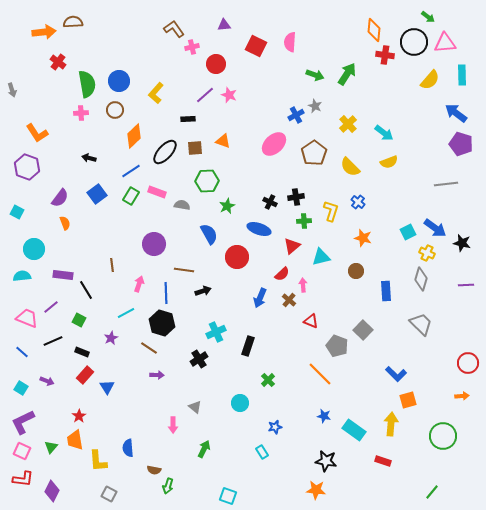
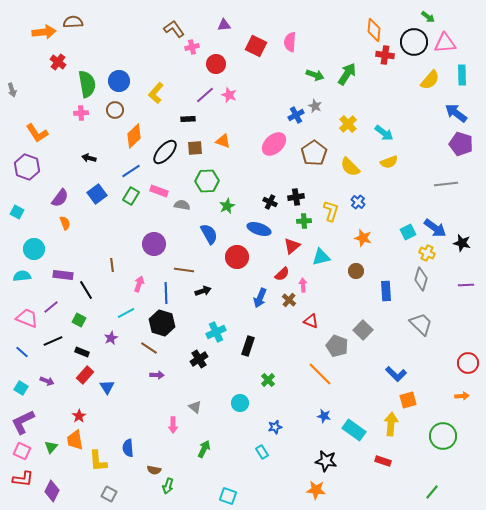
pink rectangle at (157, 192): moved 2 px right, 1 px up
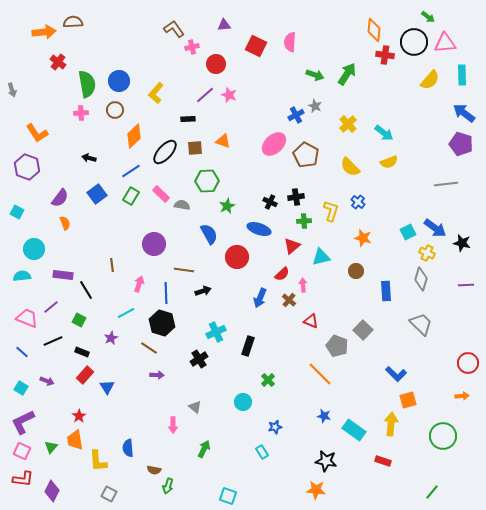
blue arrow at (456, 113): moved 8 px right
brown pentagon at (314, 153): moved 8 px left, 2 px down; rotated 10 degrees counterclockwise
pink rectangle at (159, 191): moved 2 px right, 3 px down; rotated 24 degrees clockwise
cyan circle at (240, 403): moved 3 px right, 1 px up
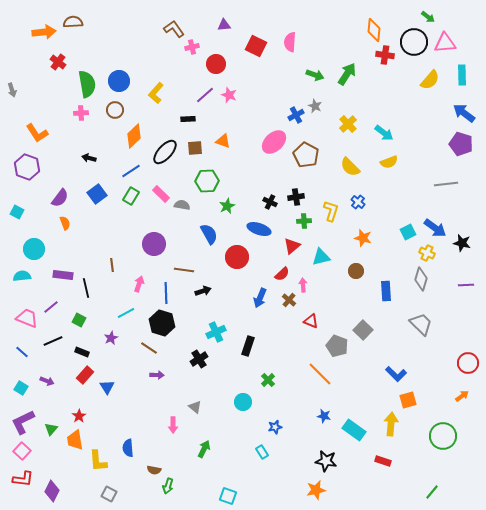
pink ellipse at (274, 144): moved 2 px up
black line at (86, 290): moved 2 px up; rotated 18 degrees clockwise
orange arrow at (462, 396): rotated 32 degrees counterclockwise
green triangle at (51, 447): moved 18 px up
pink square at (22, 451): rotated 18 degrees clockwise
orange star at (316, 490): rotated 18 degrees counterclockwise
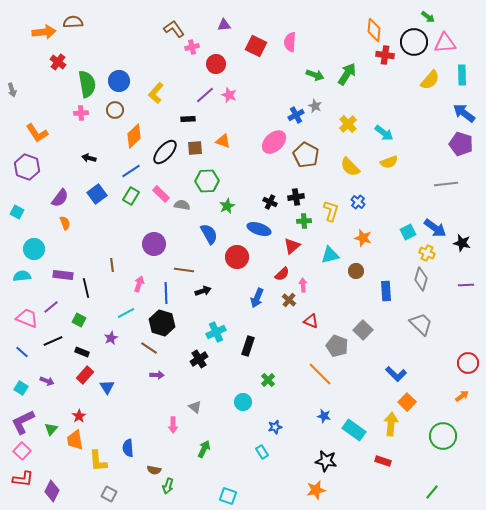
cyan triangle at (321, 257): moved 9 px right, 2 px up
blue arrow at (260, 298): moved 3 px left
orange square at (408, 400): moved 1 px left, 2 px down; rotated 30 degrees counterclockwise
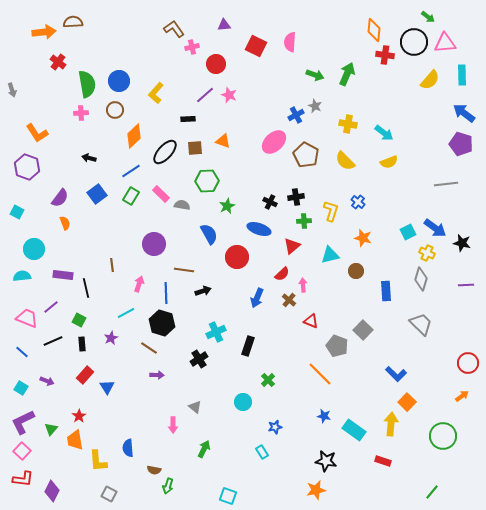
green arrow at (347, 74): rotated 10 degrees counterclockwise
yellow cross at (348, 124): rotated 36 degrees counterclockwise
yellow semicircle at (350, 167): moved 5 px left, 6 px up
black rectangle at (82, 352): moved 8 px up; rotated 64 degrees clockwise
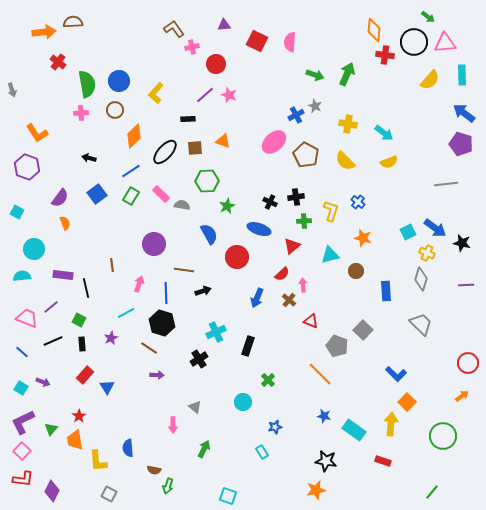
red square at (256, 46): moved 1 px right, 5 px up
purple arrow at (47, 381): moved 4 px left, 1 px down
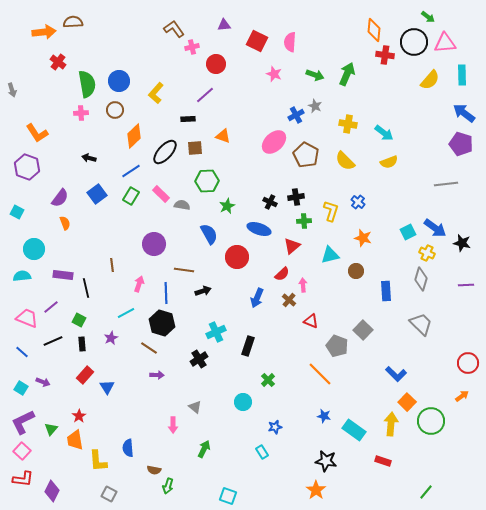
pink star at (229, 95): moved 45 px right, 21 px up
orange triangle at (223, 141): moved 5 px up
green circle at (443, 436): moved 12 px left, 15 px up
orange star at (316, 490): rotated 24 degrees counterclockwise
green line at (432, 492): moved 6 px left
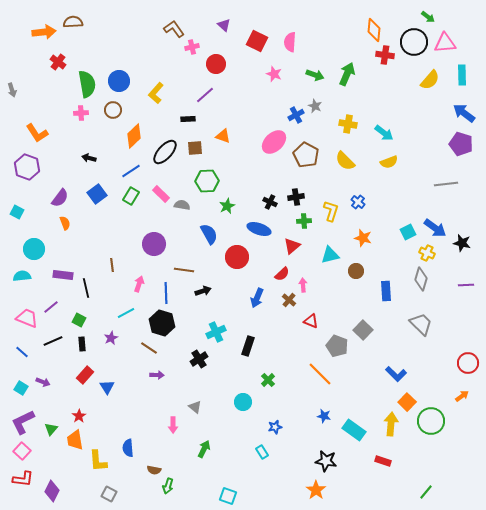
purple triangle at (224, 25): rotated 48 degrees clockwise
brown circle at (115, 110): moved 2 px left
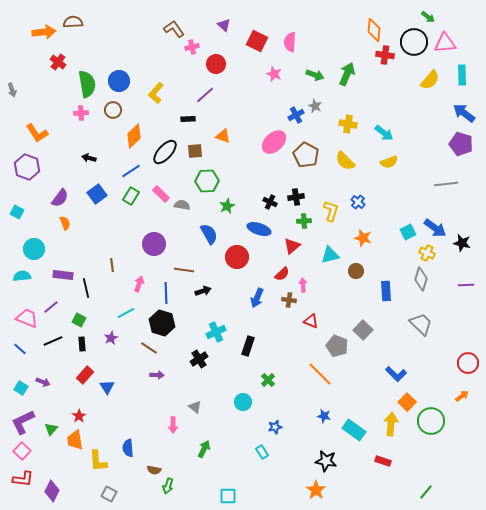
brown square at (195, 148): moved 3 px down
brown cross at (289, 300): rotated 32 degrees counterclockwise
blue line at (22, 352): moved 2 px left, 3 px up
cyan square at (228, 496): rotated 18 degrees counterclockwise
